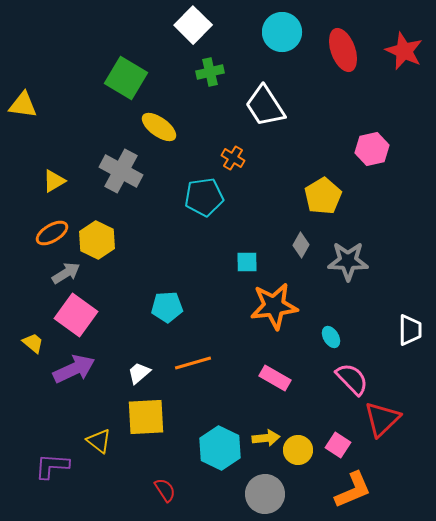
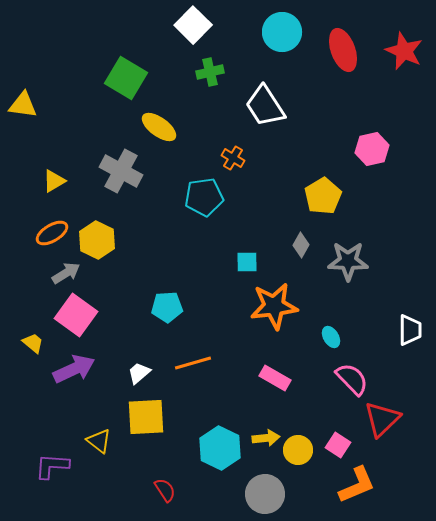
orange L-shape at (353, 490): moved 4 px right, 5 px up
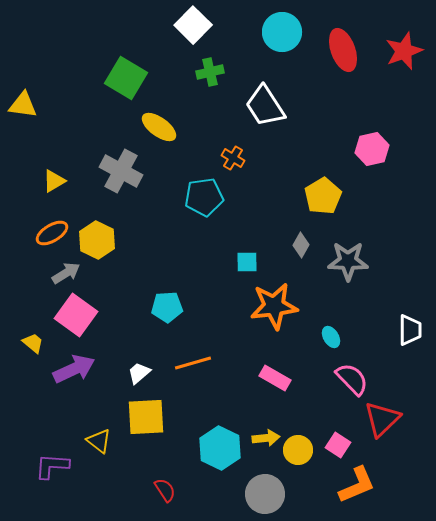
red star at (404, 51): rotated 27 degrees clockwise
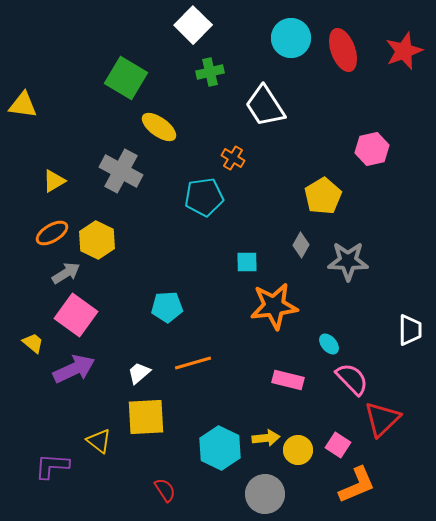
cyan circle at (282, 32): moved 9 px right, 6 px down
cyan ellipse at (331, 337): moved 2 px left, 7 px down; rotated 10 degrees counterclockwise
pink rectangle at (275, 378): moved 13 px right, 2 px down; rotated 16 degrees counterclockwise
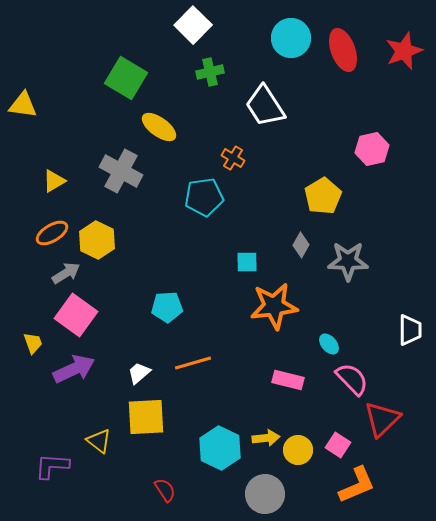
yellow trapezoid at (33, 343): rotated 30 degrees clockwise
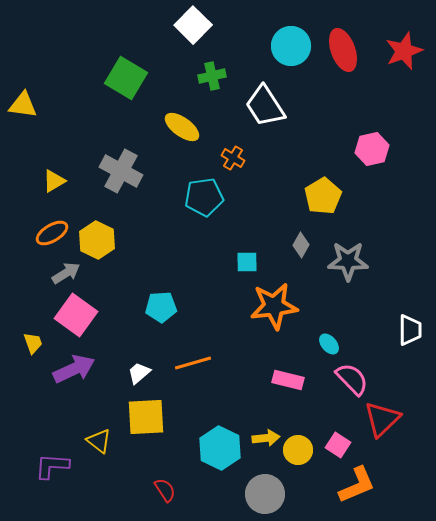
cyan circle at (291, 38): moved 8 px down
green cross at (210, 72): moved 2 px right, 4 px down
yellow ellipse at (159, 127): moved 23 px right
cyan pentagon at (167, 307): moved 6 px left
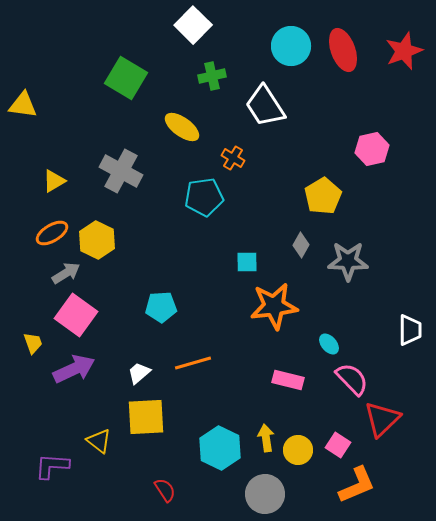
yellow arrow at (266, 438): rotated 92 degrees counterclockwise
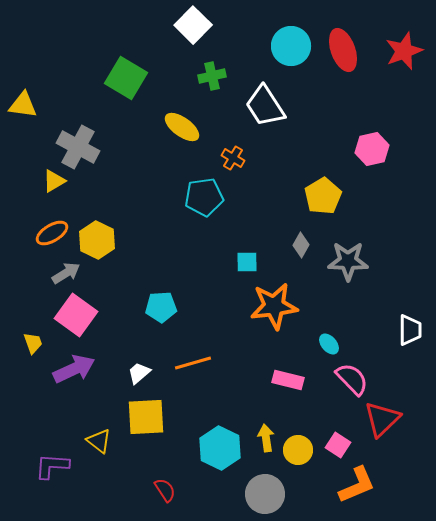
gray cross at (121, 171): moved 43 px left, 24 px up
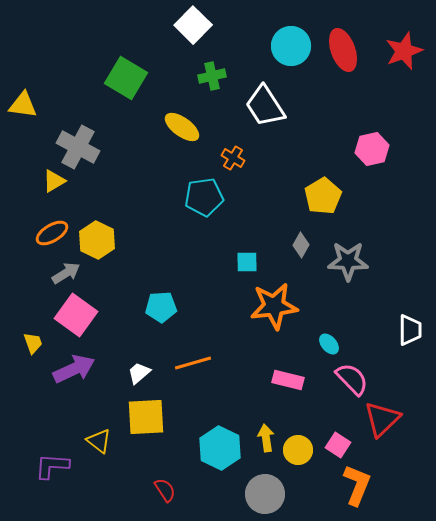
orange L-shape at (357, 485): rotated 45 degrees counterclockwise
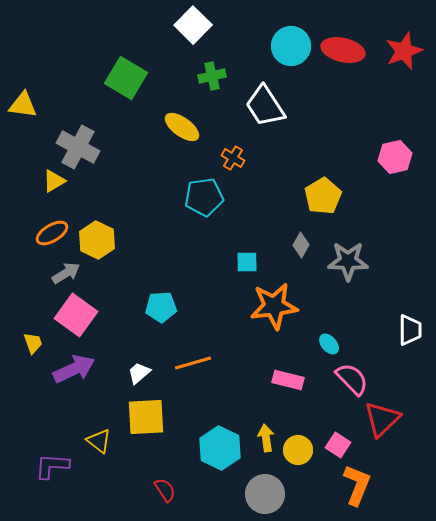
red ellipse at (343, 50): rotated 57 degrees counterclockwise
pink hexagon at (372, 149): moved 23 px right, 8 px down
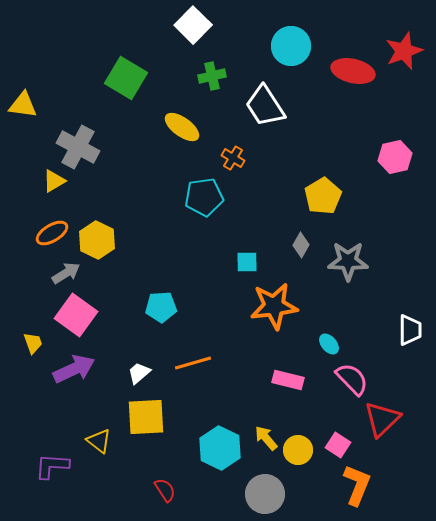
red ellipse at (343, 50): moved 10 px right, 21 px down
yellow arrow at (266, 438): rotated 32 degrees counterclockwise
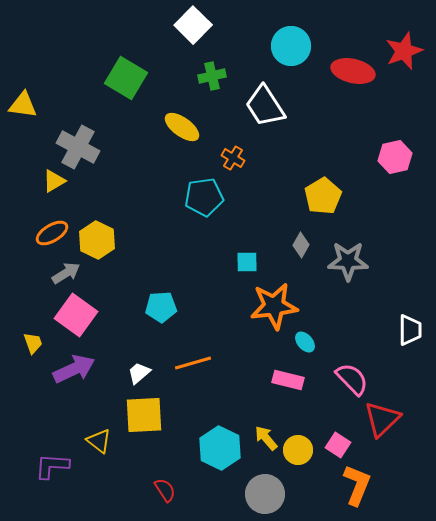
cyan ellipse at (329, 344): moved 24 px left, 2 px up
yellow square at (146, 417): moved 2 px left, 2 px up
